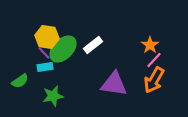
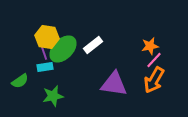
orange star: moved 1 px down; rotated 24 degrees clockwise
purple line: rotated 24 degrees clockwise
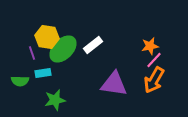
purple line: moved 12 px left
cyan rectangle: moved 2 px left, 6 px down
green semicircle: rotated 36 degrees clockwise
green star: moved 2 px right, 4 px down
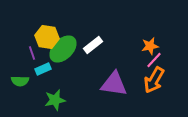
cyan rectangle: moved 4 px up; rotated 14 degrees counterclockwise
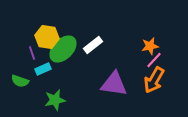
green semicircle: rotated 18 degrees clockwise
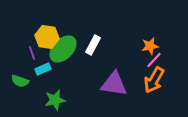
white rectangle: rotated 24 degrees counterclockwise
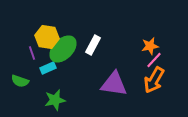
cyan rectangle: moved 5 px right, 1 px up
